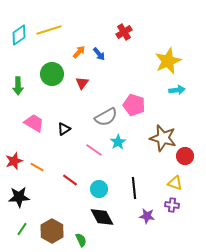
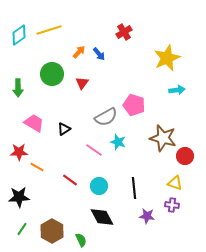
yellow star: moved 1 px left, 3 px up
green arrow: moved 2 px down
cyan star: rotated 21 degrees counterclockwise
red star: moved 5 px right, 9 px up; rotated 18 degrees clockwise
cyan circle: moved 3 px up
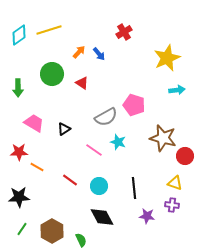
red triangle: rotated 32 degrees counterclockwise
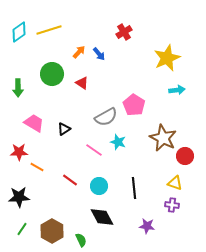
cyan diamond: moved 3 px up
pink pentagon: rotated 15 degrees clockwise
brown star: rotated 12 degrees clockwise
purple star: moved 10 px down
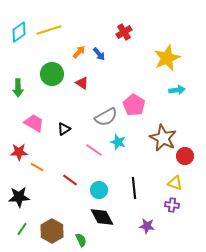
cyan circle: moved 4 px down
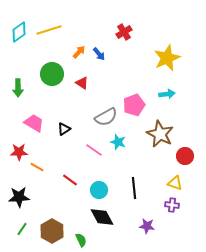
cyan arrow: moved 10 px left, 4 px down
pink pentagon: rotated 20 degrees clockwise
brown star: moved 3 px left, 4 px up
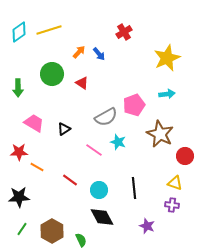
purple star: rotated 14 degrees clockwise
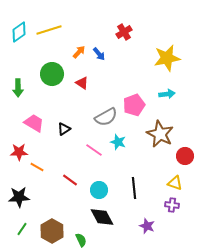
yellow star: rotated 12 degrees clockwise
